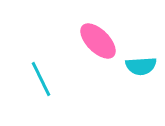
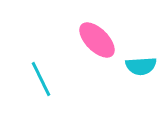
pink ellipse: moved 1 px left, 1 px up
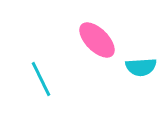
cyan semicircle: moved 1 px down
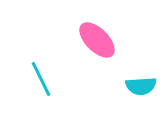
cyan semicircle: moved 19 px down
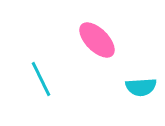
cyan semicircle: moved 1 px down
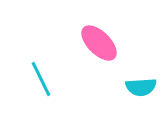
pink ellipse: moved 2 px right, 3 px down
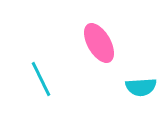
pink ellipse: rotated 15 degrees clockwise
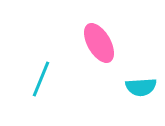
cyan line: rotated 48 degrees clockwise
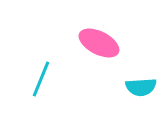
pink ellipse: rotated 33 degrees counterclockwise
